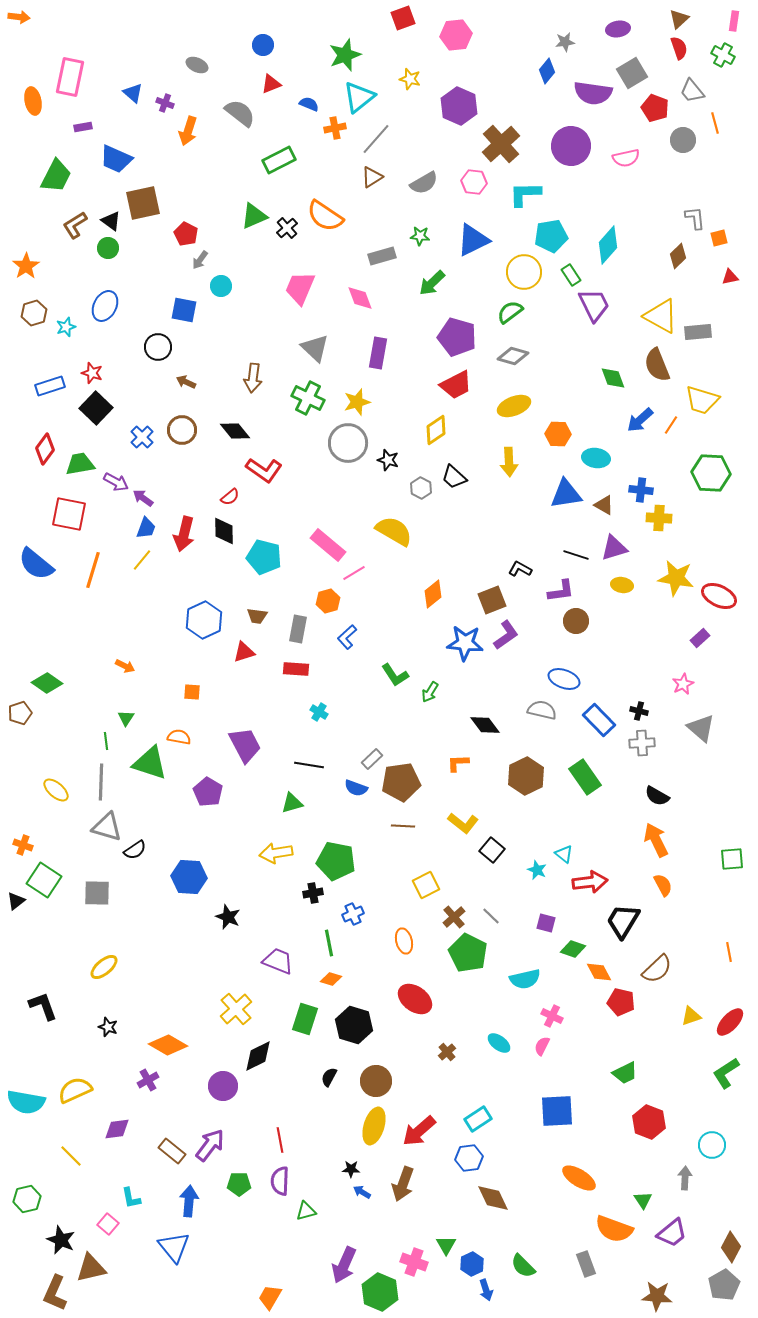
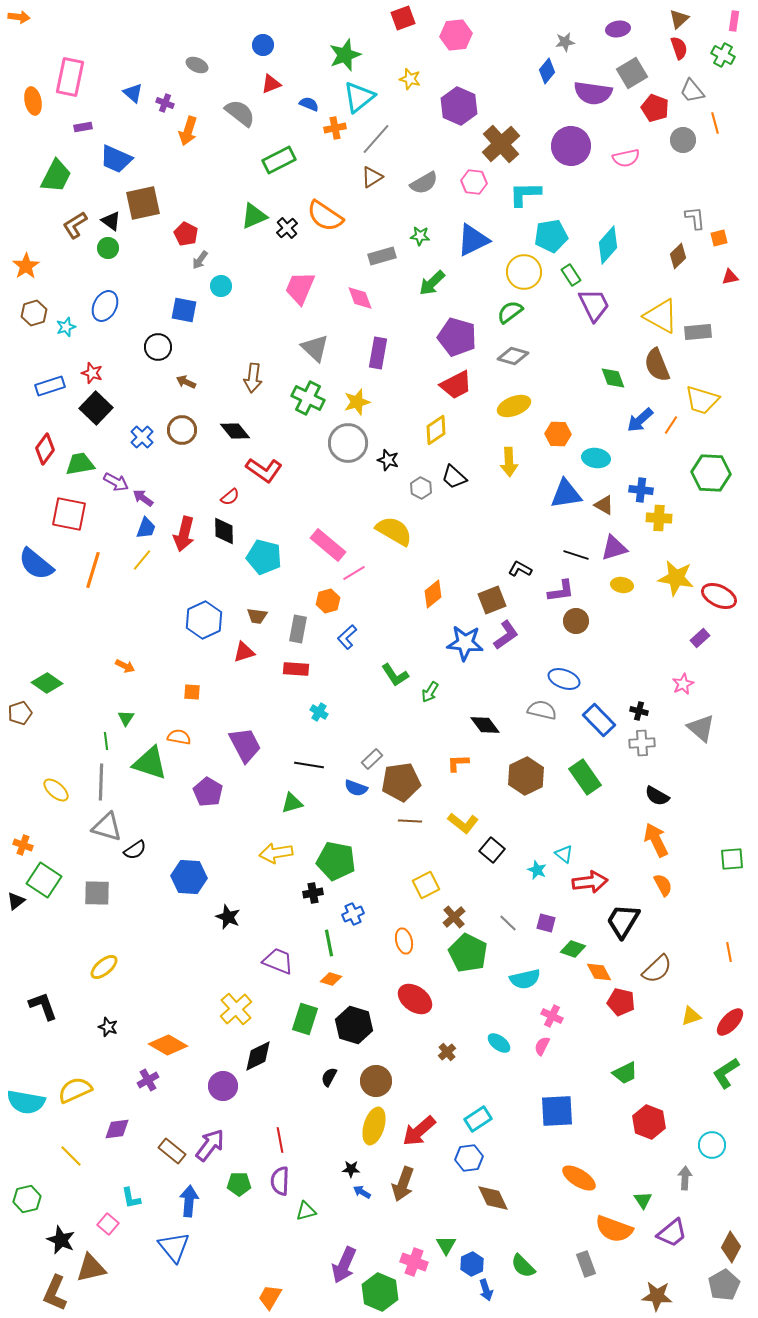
brown line at (403, 826): moved 7 px right, 5 px up
gray line at (491, 916): moved 17 px right, 7 px down
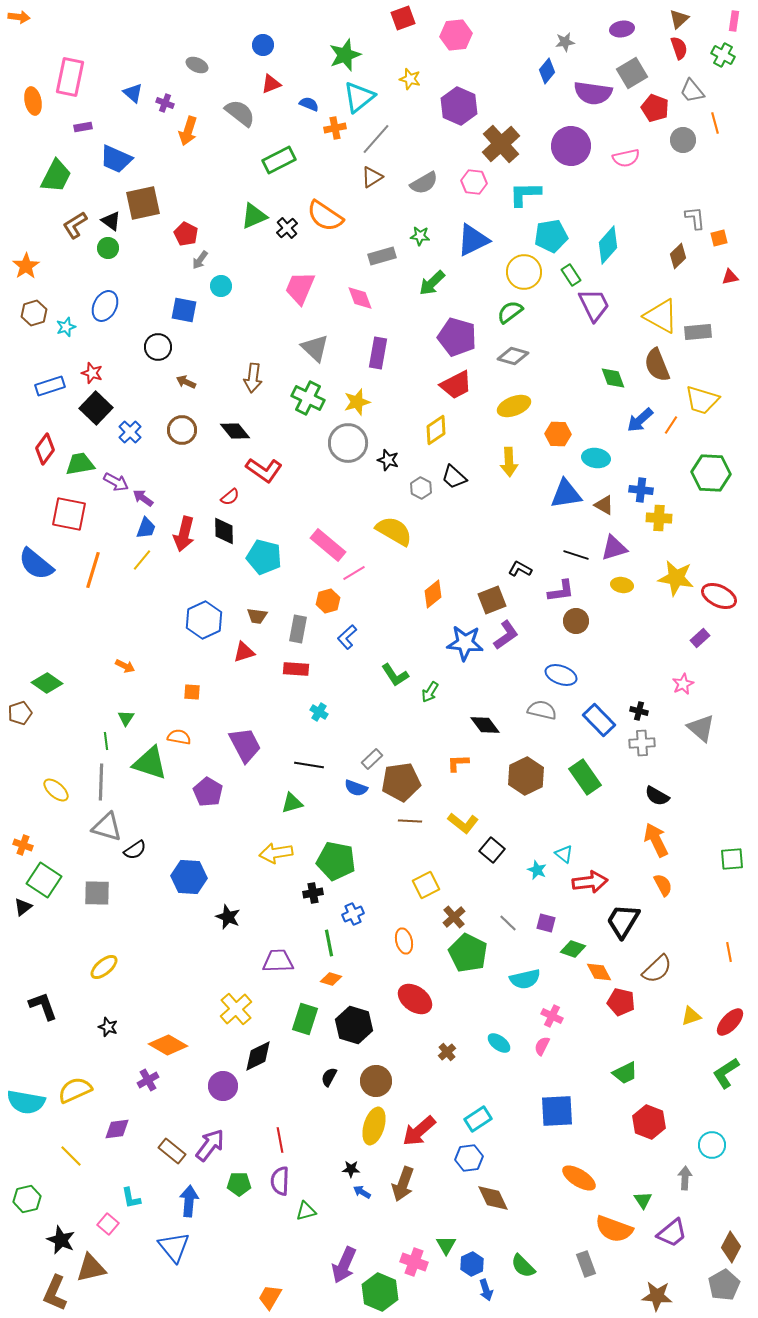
purple ellipse at (618, 29): moved 4 px right
blue cross at (142, 437): moved 12 px left, 5 px up
blue ellipse at (564, 679): moved 3 px left, 4 px up
black triangle at (16, 901): moved 7 px right, 6 px down
purple trapezoid at (278, 961): rotated 24 degrees counterclockwise
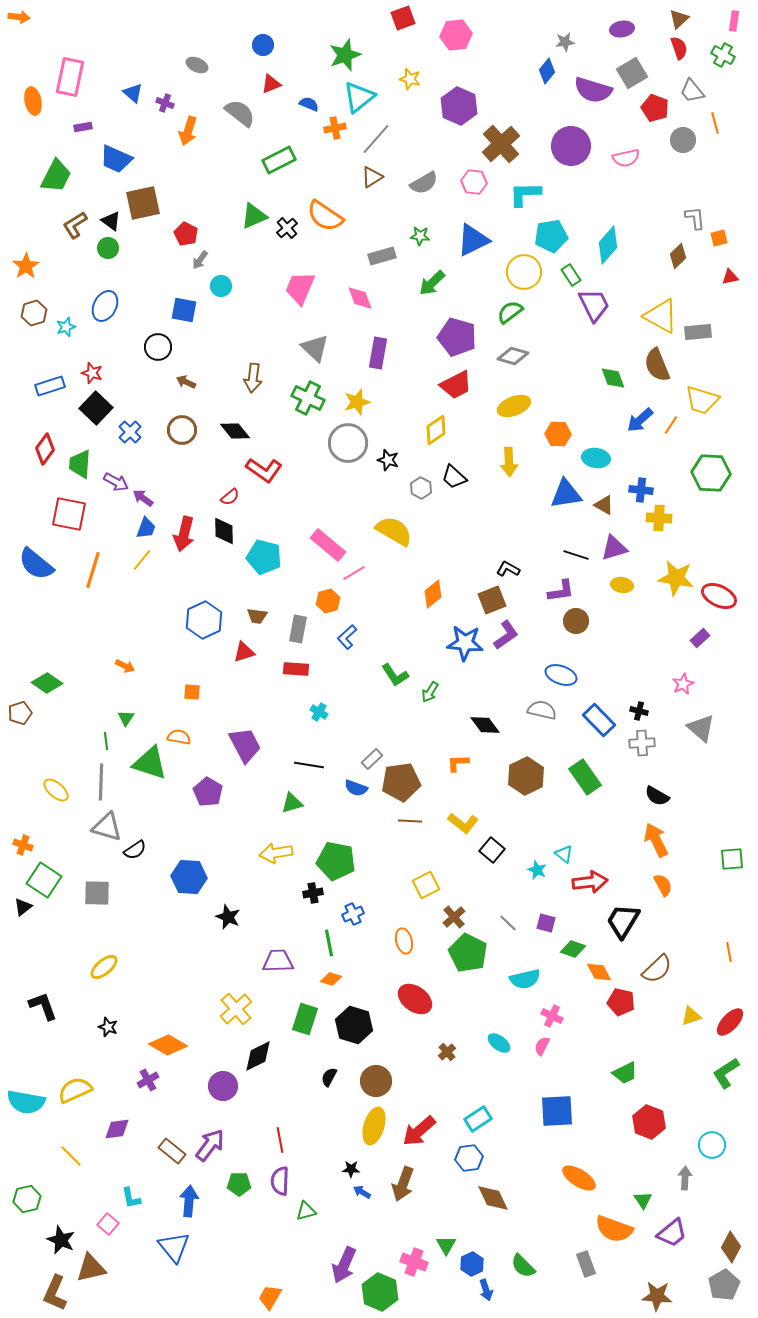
purple semicircle at (593, 93): moved 3 px up; rotated 9 degrees clockwise
green trapezoid at (80, 464): rotated 76 degrees counterclockwise
black L-shape at (520, 569): moved 12 px left
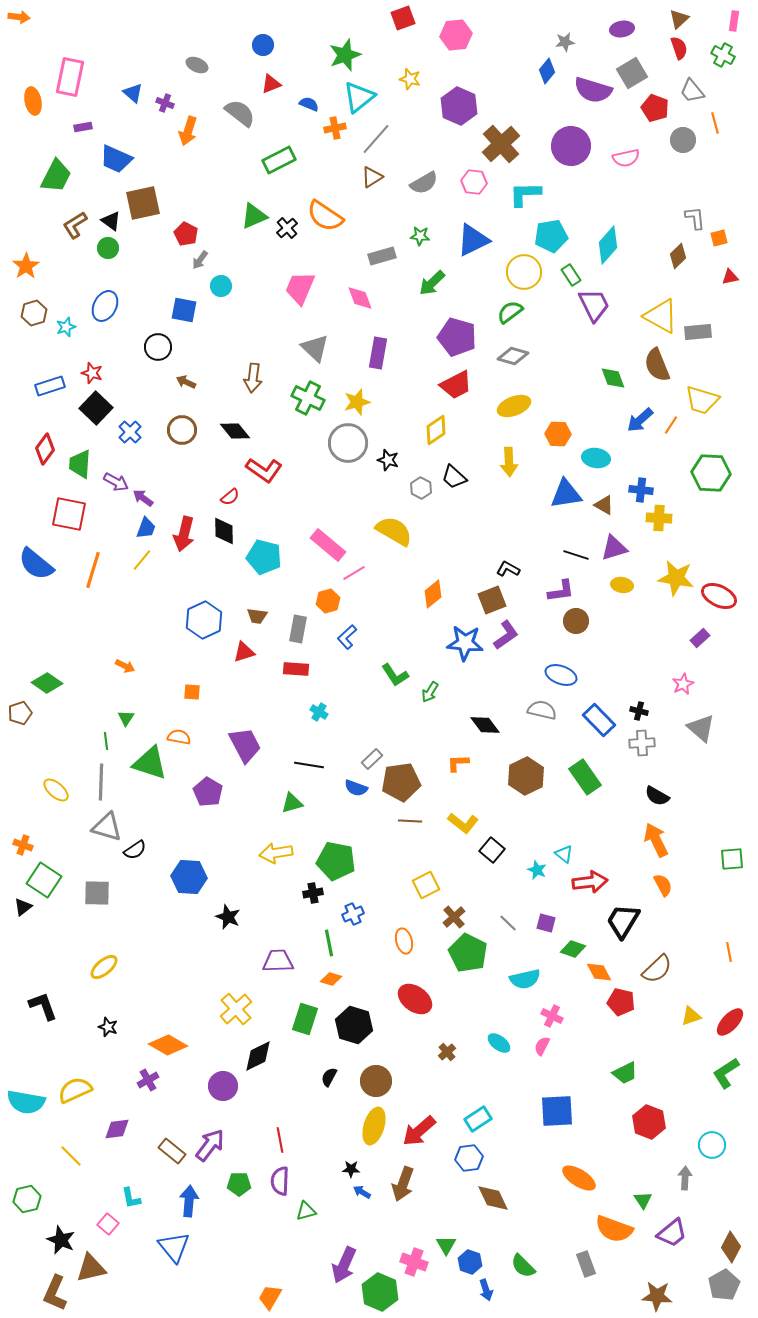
blue hexagon at (472, 1264): moved 2 px left, 2 px up; rotated 15 degrees counterclockwise
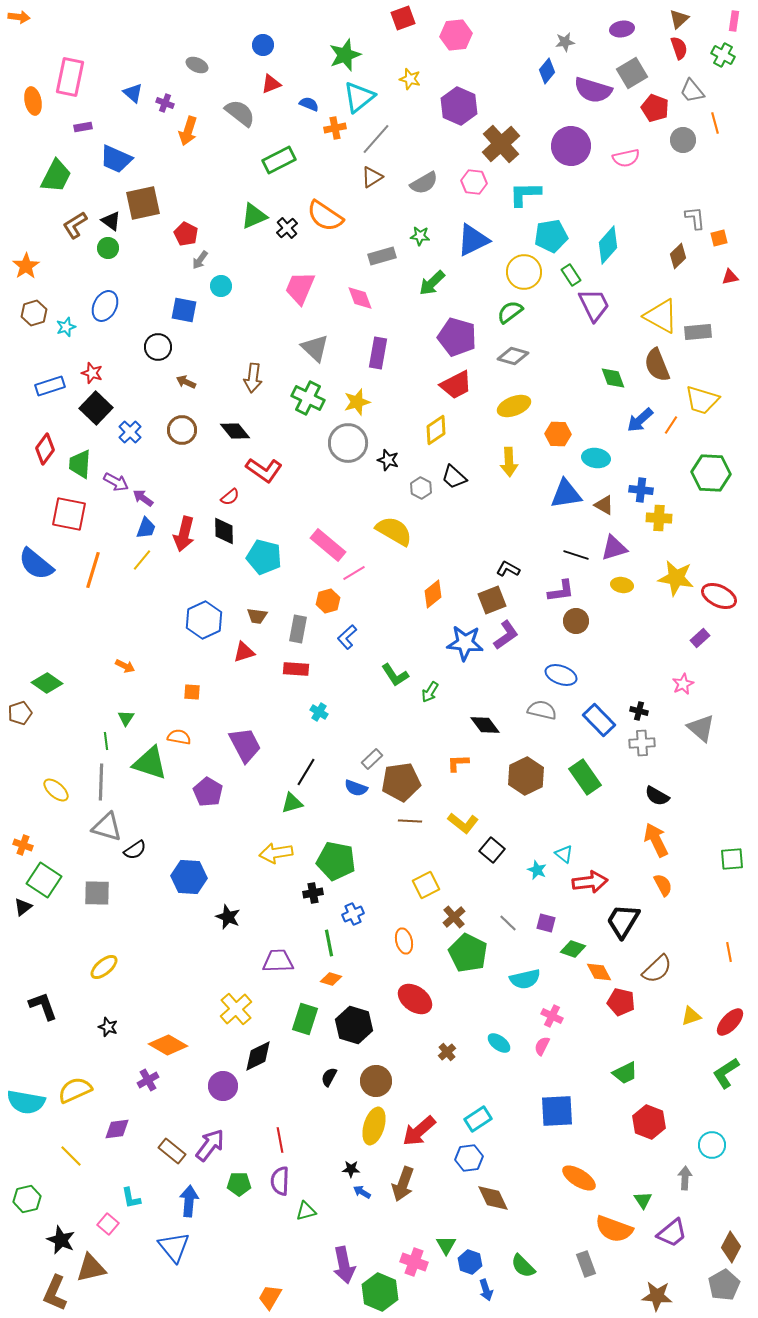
black line at (309, 765): moved 3 px left, 7 px down; rotated 68 degrees counterclockwise
purple arrow at (344, 1265): rotated 36 degrees counterclockwise
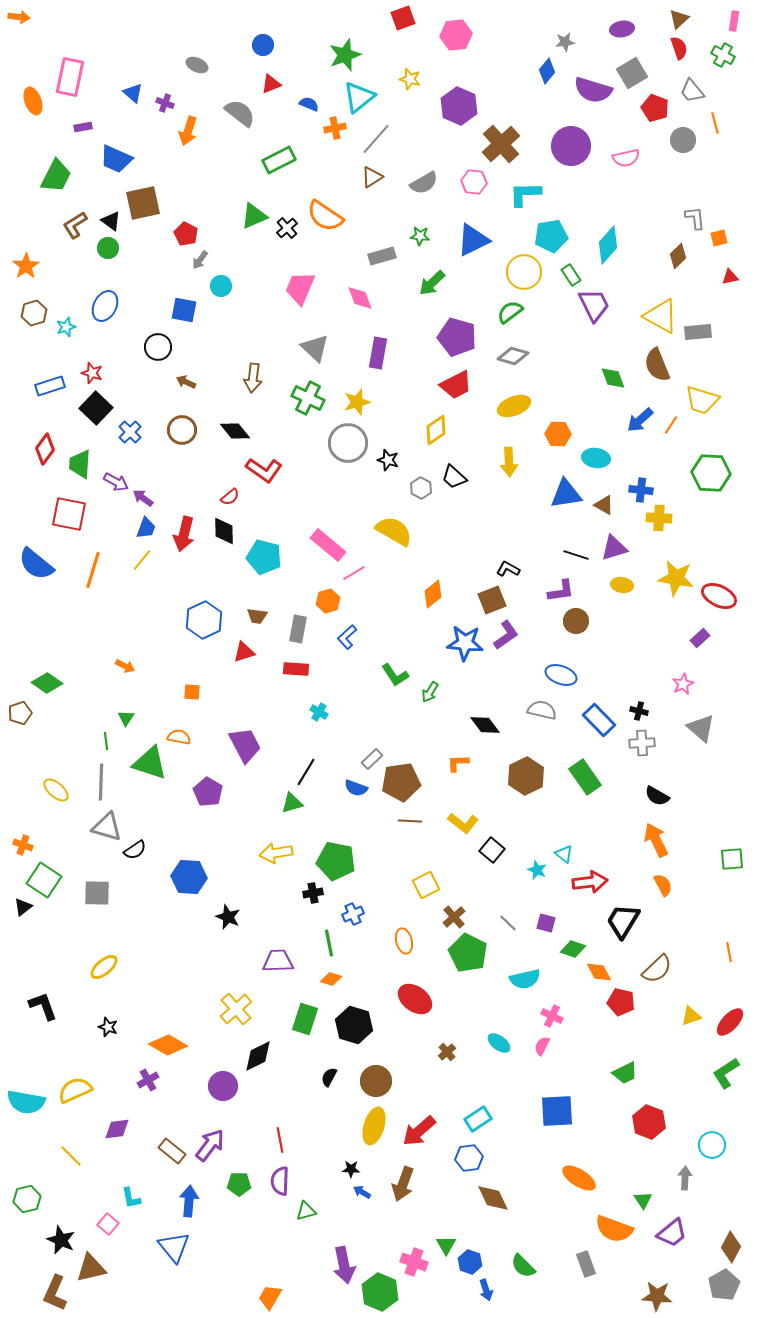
orange ellipse at (33, 101): rotated 8 degrees counterclockwise
